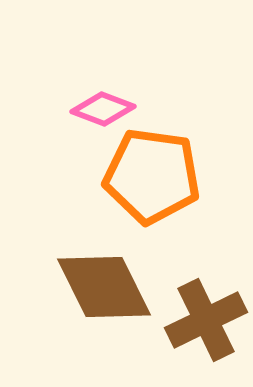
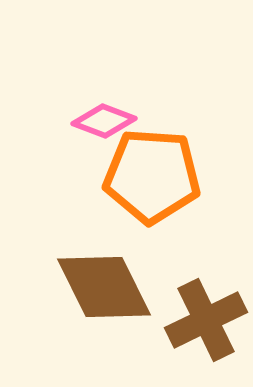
pink diamond: moved 1 px right, 12 px down
orange pentagon: rotated 4 degrees counterclockwise
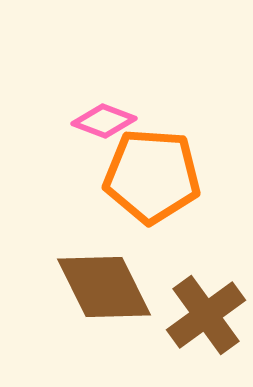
brown cross: moved 5 px up; rotated 10 degrees counterclockwise
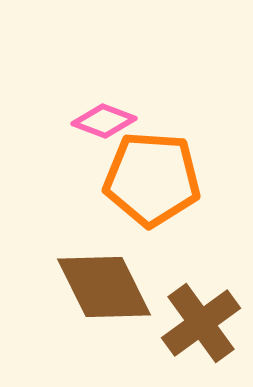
orange pentagon: moved 3 px down
brown cross: moved 5 px left, 8 px down
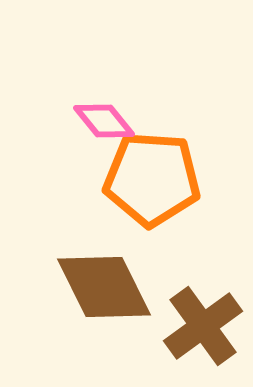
pink diamond: rotated 30 degrees clockwise
brown cross: moved 2 px right, 3 px down
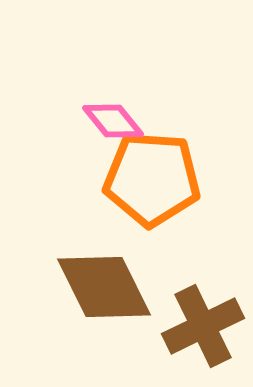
pink diamond: moved 9 px right
brown cross: rotated 10 degrees clockwise
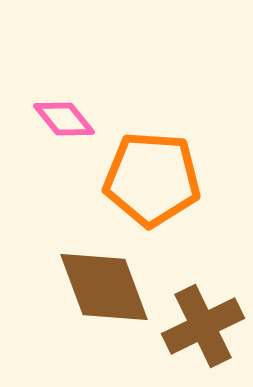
pink diamond: moved 49 px left, 2 px up
brown diamond: rotated 6 degrees clockwise
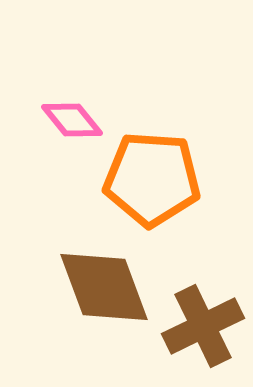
pink diamond: moved 8 px right, 1 px down
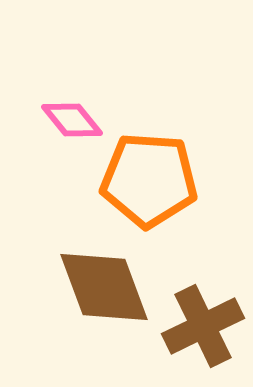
orange pentagon: moved 3 px left, 1 px down
